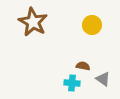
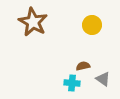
brown semicircle: rotated 24 degrees counterclockwise
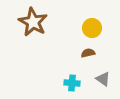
yellow circle: moved 3 px down
brown semicircle: moved 5 px right, 13 px up
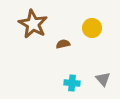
brown star: moved 2 px down
brown semicircle: moved 25 px left, 9 px up
gray triangle: rotated 14 degrees clockwise
